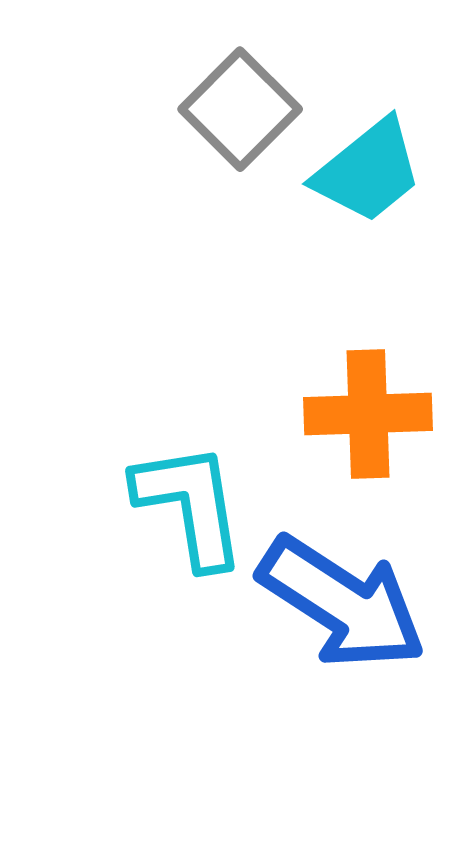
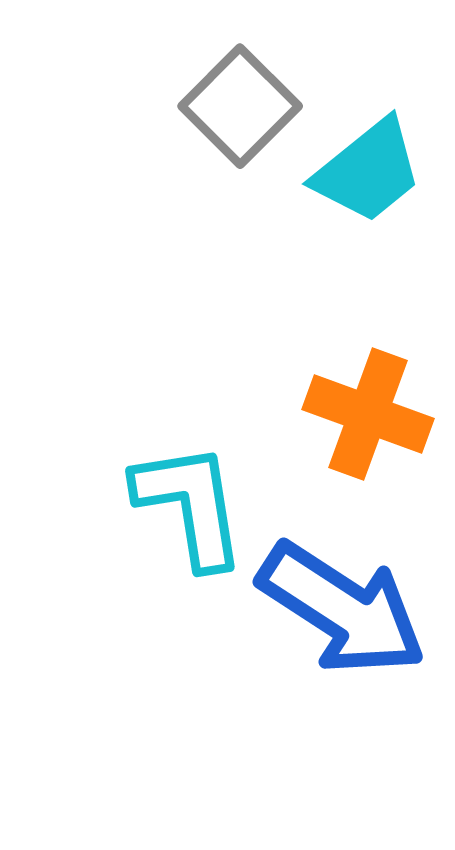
gray square: moved 3 px up
orange cross: rotated 22 degrees clockwise
blue arrow: moved 6 px down
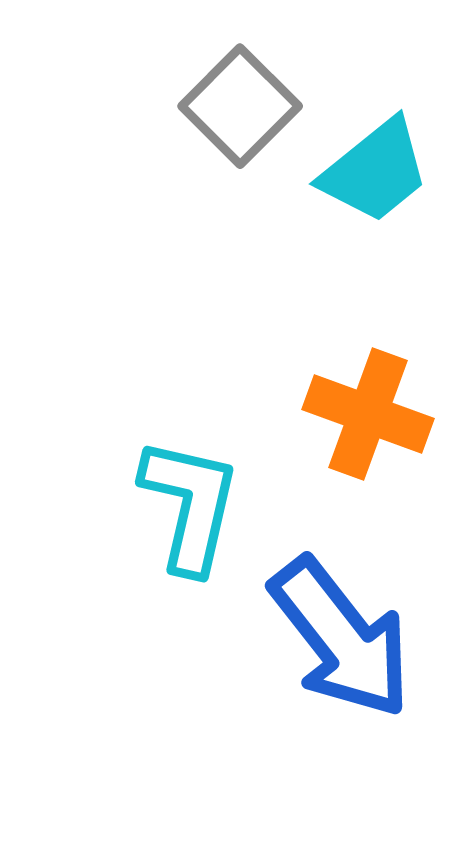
cyan trapezoid: moved 7 px right
cyan L-shape: rotated 22 degrees clockwise
blue arrow: moved 1 px left, 29 px down; rotated 19 degrees clockwise
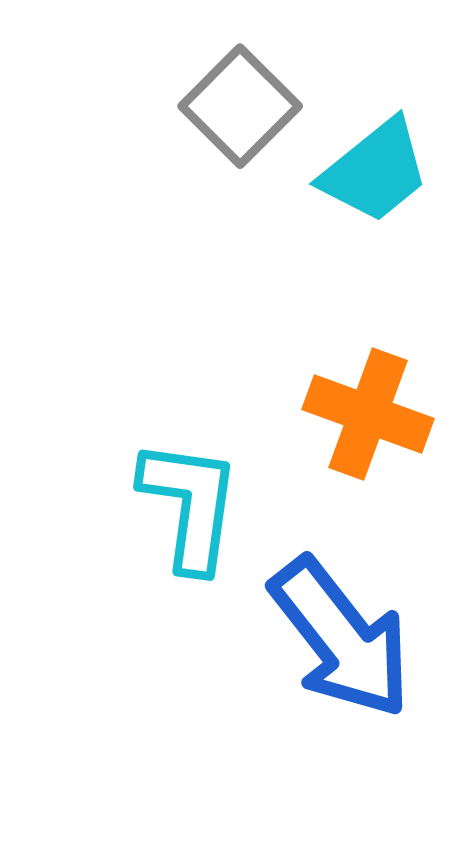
cyan L-shape: rotated 5 degrees counterclockwise
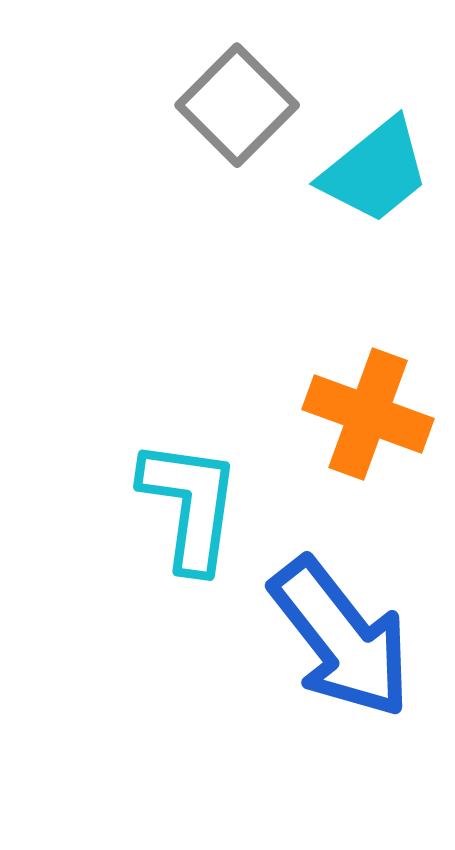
gray square: moved 3 px left, 1 px up
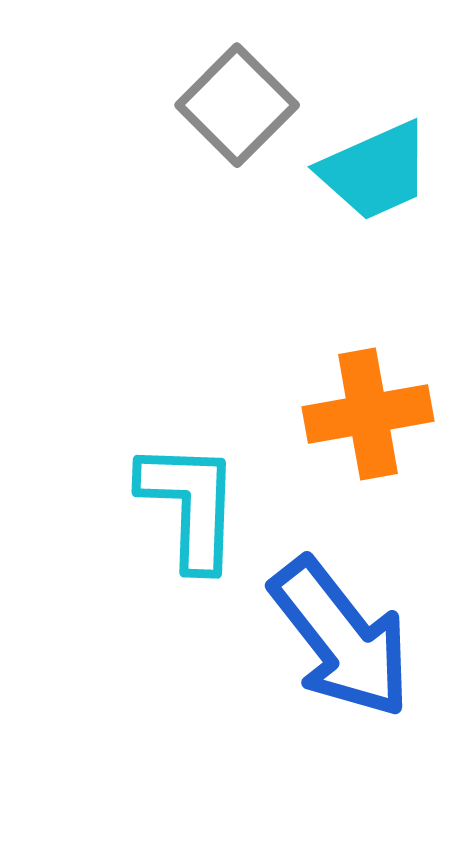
cyan trapezoid: rotated 15 degrees clockwise
orange cross: rotated 30 degrees counterclockwise
cyan L-shape: rotated 6 degrees counterclockwise
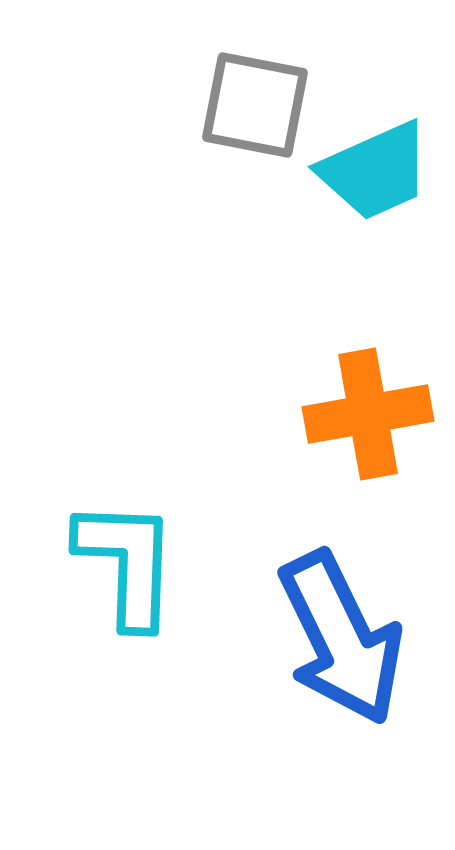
gray square: moved 18 px right; rotated 34 degrees counterclockwise
cyan L-shape: moved 63 px left, 58 px down
blue arrow: rotated 12 degrees clockwise
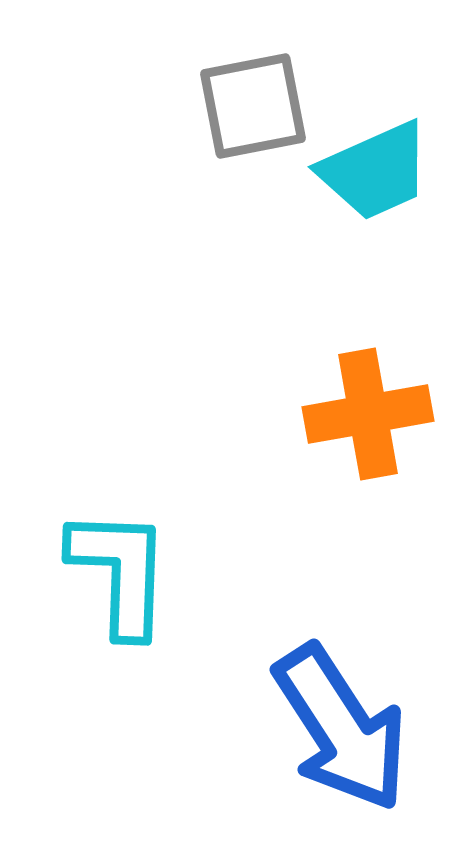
gray square: moved 2 px left, 1 px down; rotated 22 degrees counterclockwise
cyan L-shape: moved 7 px left, 9 px down
blue arrow: moved 90 px down; rotated 7 degrees counterclockwise
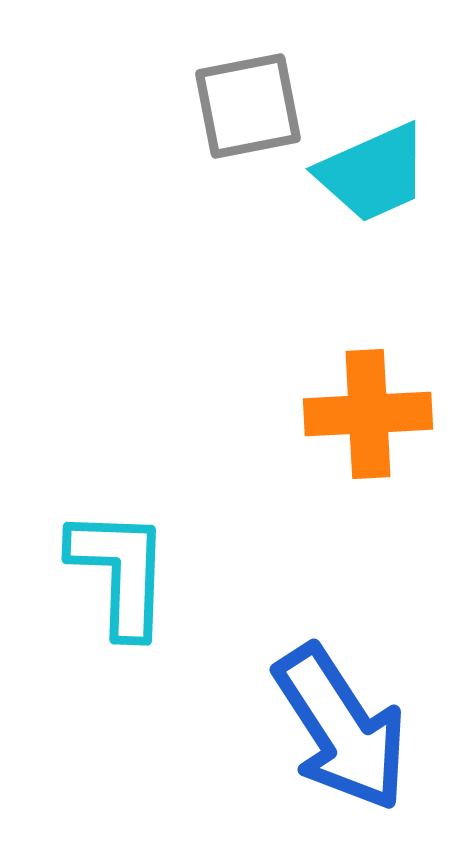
gray square: moved 5 px left
cyan trapezoid: moved 2 px left, 2 px down
orange cross: rotated 7 degrees clockwise
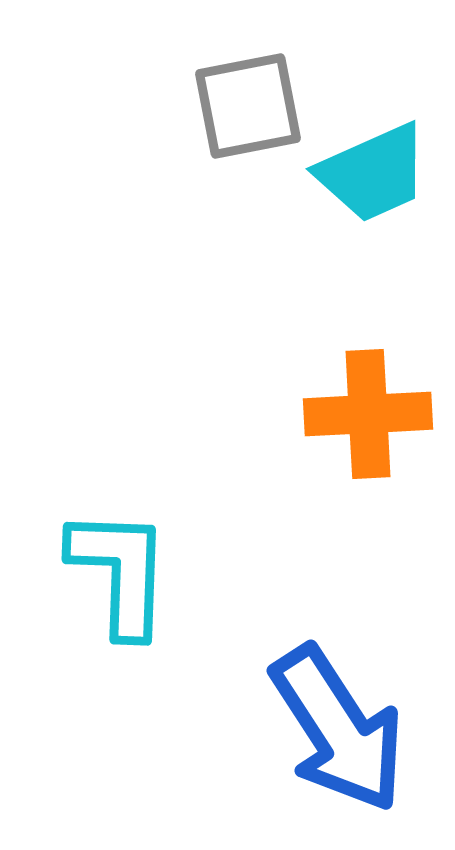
blue arrow: moved 3 px left, 1 px down
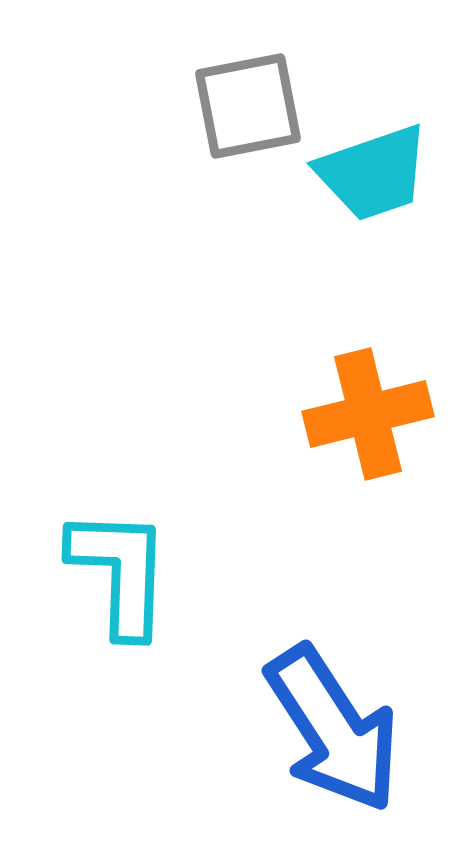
cyan trapezoid: rotated 5 degrees clockwise
orange cross: rotated 11 degrees counterclockwise
blue arrow: moved 5 px left
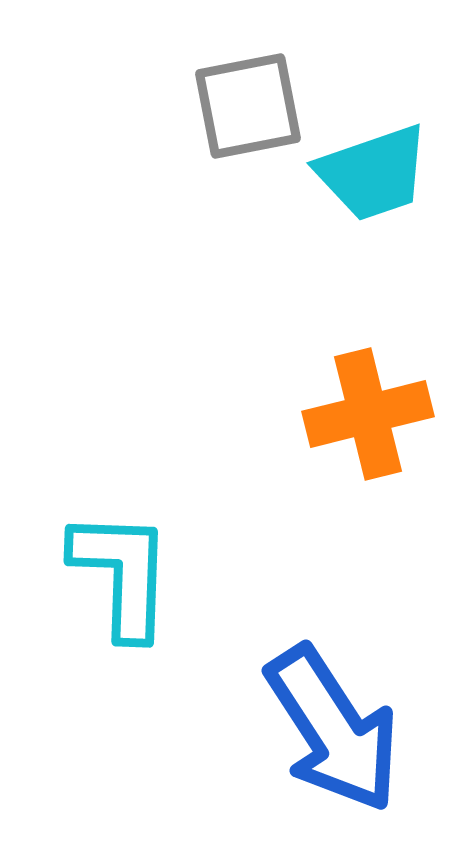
cyan L-shape: moved 2 px right, 2 px down
